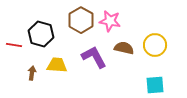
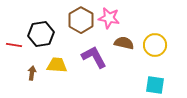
pink star: moved 1 px left, 3 px up
black hexagon: rotated 25 degrees counterclockwise
brown semicircle: moved 5 px up
cyan square: rotated 12 degrees clockwise
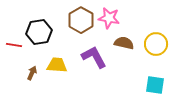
black hexagon: moved 2 px left, 2 px up
yellow circle: moved 1 px right, 1 px up
brown arrow: rotated 16 degrees clockwise
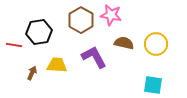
pink star: moved 2 px right, 3 px up
cyan square: moved 2 px left
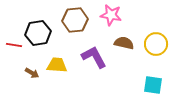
brown hexagon: moved 6 px left; rotated 25 degrees clockwise
black hexagon: moved 1 px left, 1 px down
brown arrow: rotated 96 degrees clockwise
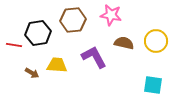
brown hexagon: moved 2 px left
yellow circle: moved 3 px up
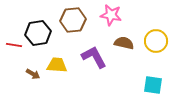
brown arrow: moved 1 px right, 1 px down
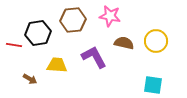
pink star: moved 1 px left, 1 px down
brown arrow: moved 3 px left, 5 px down
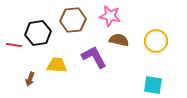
brown semicircle: moved 5 px left, 3 px up
brown arrow: rotated 80 degrees clockwise
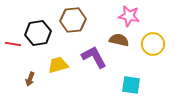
pink star: moved 19 px right
yellow circle: moved 3 px left, 3 px down
red line: moved 1 px left, 1 px up
yellow trapezoid: moved 1 px right; rotated 20 degrees counterclockwise
cyan square: moved 22 px left
